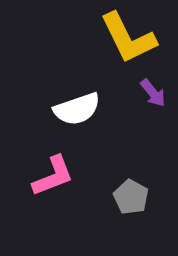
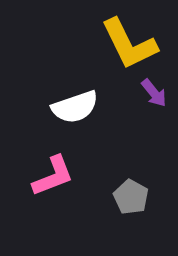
yellow L-shape: moved 1 px right, 6 px down
purple arrow: moved 1 px right
white semicircle: moved 2 px left, 2 px up
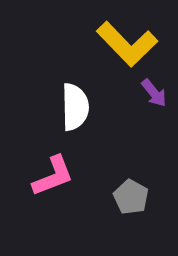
yellow L-shape: moved 2 px left; rotated 18 degrees counterclockwise
white semicircle: rotated 72 degrees counterclockwise
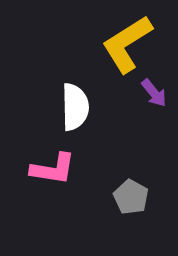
yellow L-shape: rotated 102 degrees clockwise
pink L-shape: moved 7 px up; rotated 30 degrees clockwise
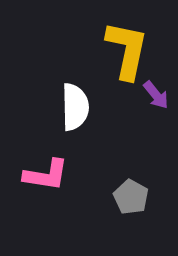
yellow L-shape: moved 6 px down; rotated 134 degrees clockwise
purple arrow: moved 2 px right, 2 px down
pink L-shape: moved 7 px left, 6 px down
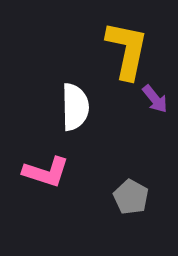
purple arrow: moved 1 px left, 4 px down
pink L-shape: moved 3 px up; rotated 9 degrees clockwise
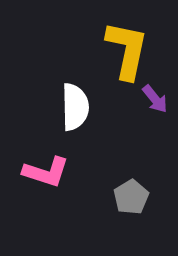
gray pentagon: rotated 12 degrees clockwise
